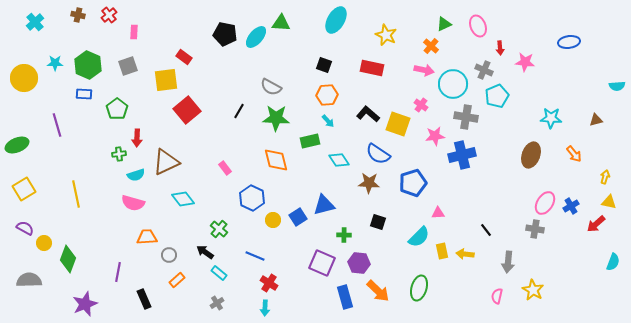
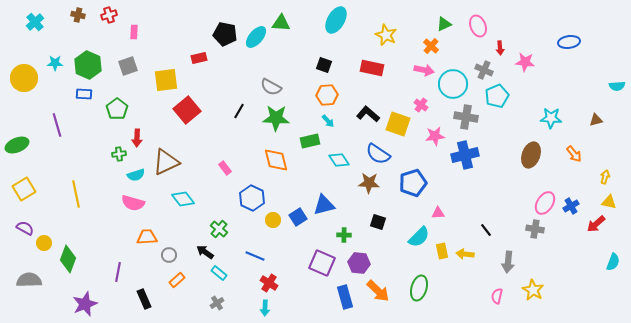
red cross at (109, 15): rotated 21 degrees clockwise
red rectangle at (184, 57): moved 15 px right, 1 px down; rotated 49 degrees counterclockwise
blue cross at (462, 155): moved 3 px right
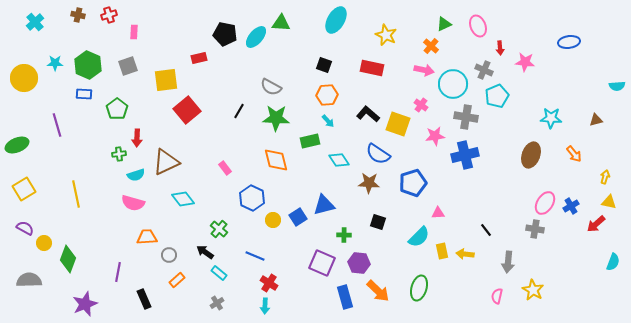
cyan arrow at (265, 308): moved 2 px up
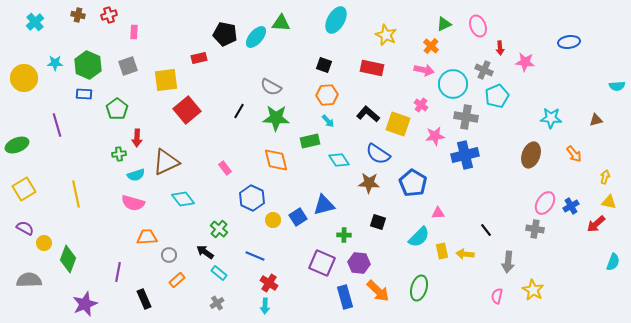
blue pentagon at (413, 183): rotated 24 degrees counterclockwise
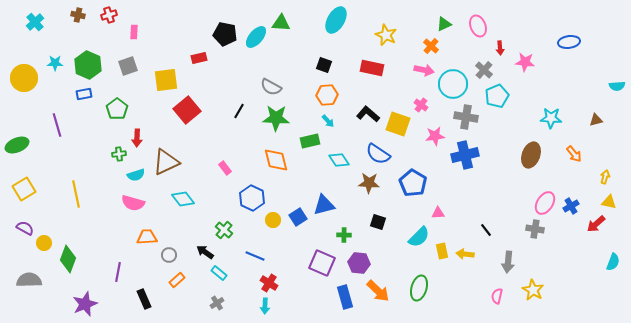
gray cross at (484, 70): rotated 18 degrees clockwise
blue rectangle at (84, 94): rotated 14 degrees counterclockwise
green cross at (219, 229): moved 5 px right, 1 px down
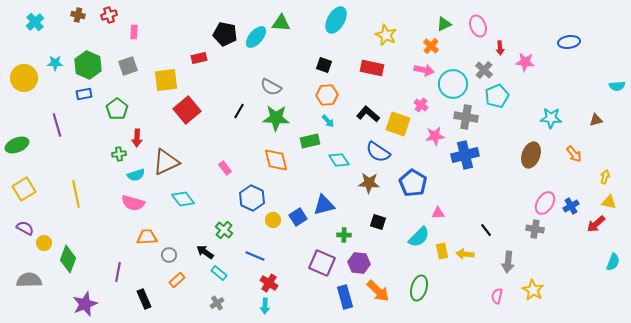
blue semicircle at (378, 154): moved 2 px up
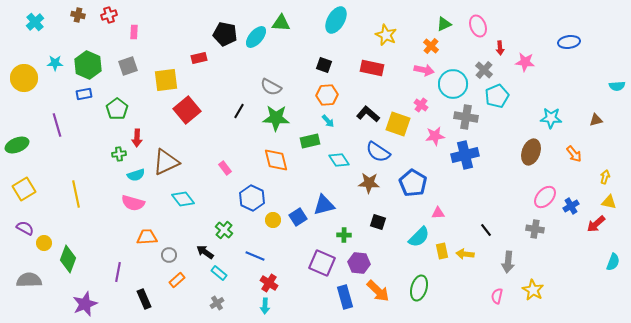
brown ellipse at (531, 155): moved 3 px up
pink ellipse at (545, 203): moved 6 px up; rotated 10 degrees clockwise
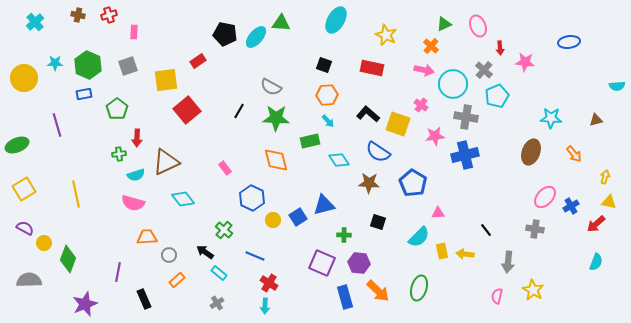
red rectangle at (199, 58): moved 1 px left, 3 px down; rotated 21 degrees counterclockwise
cyan semicircle at (613, 262): moved 17 px left
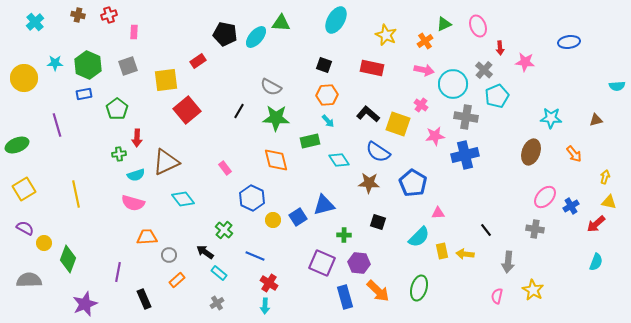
orange cross at (431, 46): moved 6 px left, 5 px up; rotated 14 degrees clockwise
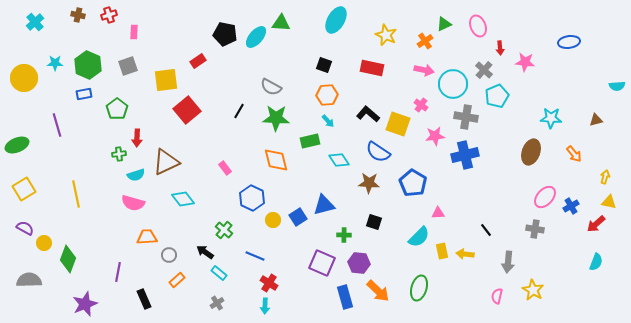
black square at (378, 222): moved 4 px left
